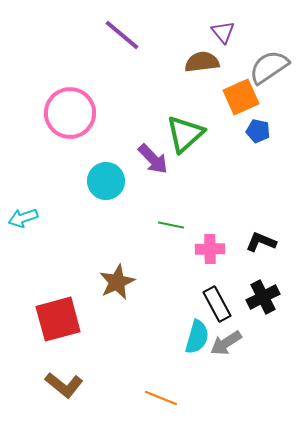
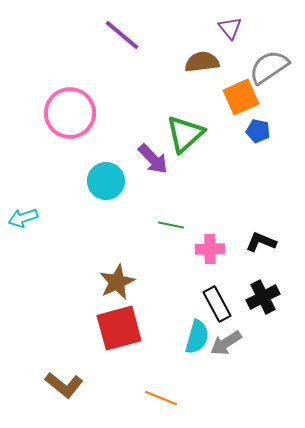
purple triangle: moved 7 px right, 4 px up
red square: moved 61 px right, 9 px down
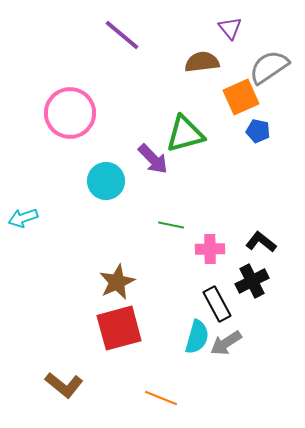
green triangle: rotated 27 degrees clockwise
black L-shape: rotated 16 degrees clockwise
black cross: moved 11 px left, 16 px up
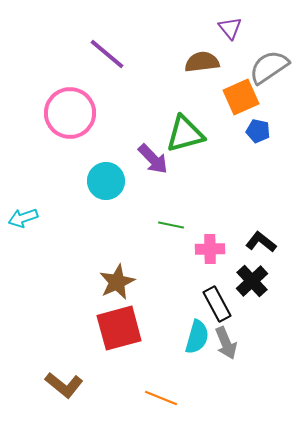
purple line: moved 15 px left, 19 px down
black cross: rotated 16 degrees counterclockwise
gray arrow: rotated 80 degrees counterclockwise
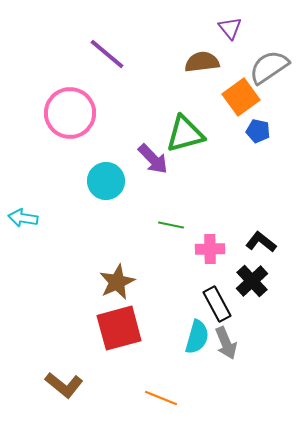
orange square: rotated 12 degrees counterclockwise
cyan arrow: rotated 28 degrees clockwise
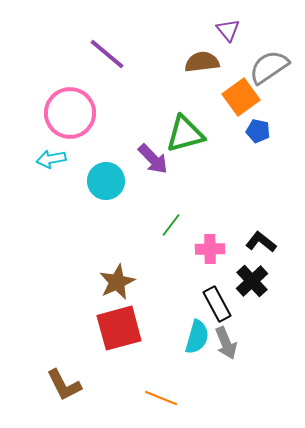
purple triangle: moved 2 px left, 2 px down
cyan arrow: moved 28 px right, 59 px up; rotated 20 degrees counterclockwise
green line: rotated 65 degrees counterclockwise
brown L-shape: rotated 24 degrees clockwise
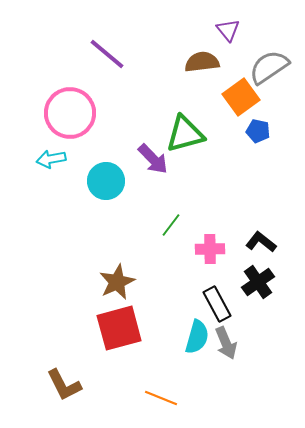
black cross: moved 6 px right, 1 px down; rotated 8 degrees clockwise
